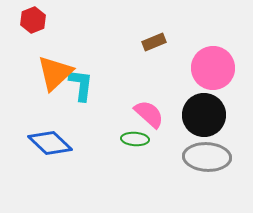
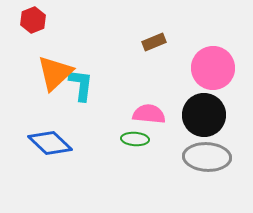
pink semicircle: rotated 36 degrees counterclockwise
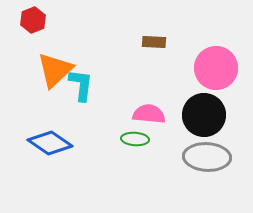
brown rectangle: rotated 25 degrees clockwise
pink circle: moved 3 px right
orange triangle: moved 3 px up
blue diamond: rotated 9 degrees counterclockwise
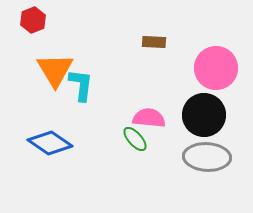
orange triangle: rotated 18 degrees counterclockwise
pink semicircle: moved 4 px down
green ellipse: rotated 44 degrees clockwise
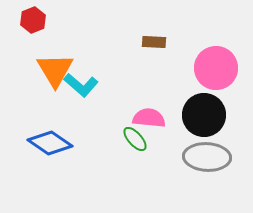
cyan L-shape: rotated 124 degrees clockwise
